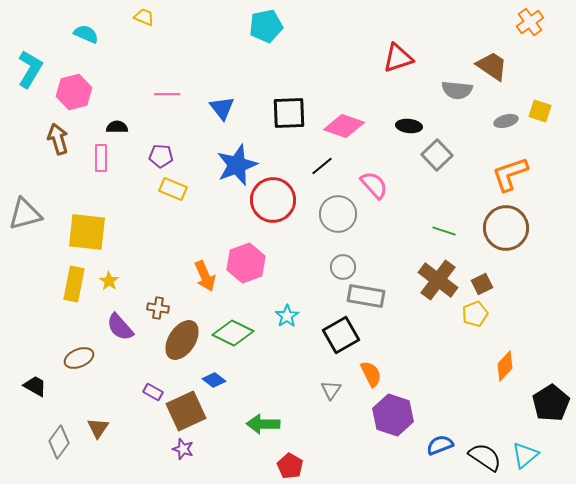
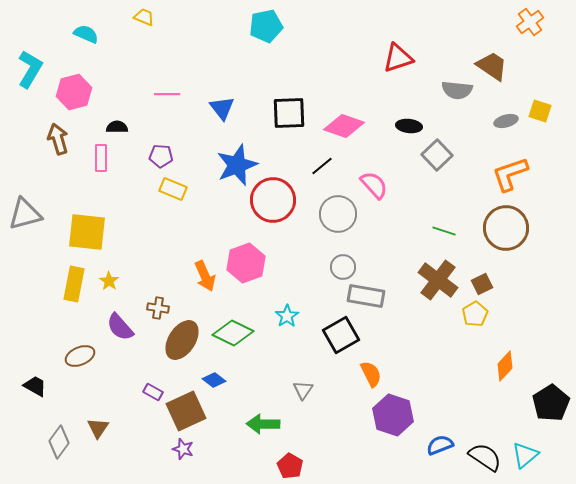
yellow pentagon at (475, 314): rotated 10 degrees counterclockwise
brown ellipse at (79, 358): moved 1 px right, 2 px up
gray triangle at (331, 390): moved 28 px left
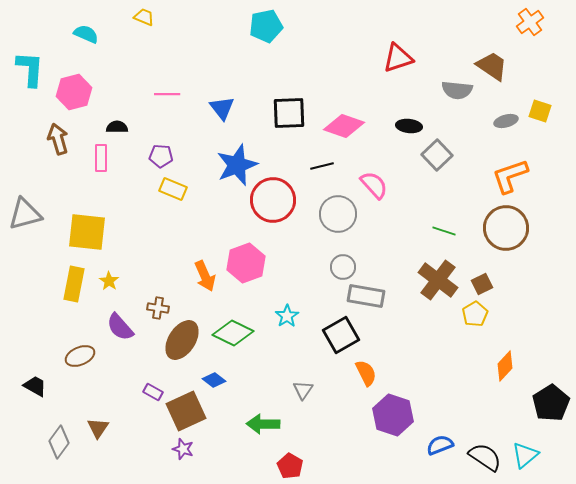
cyan L-shape at (30, 69): rotated 27 degrees counterclockwise
black line at (322, 166): rotated 25 degrees clockwise
orange L-shape at (510, 174): moved 2 px down
orange semicircle at (371, 374): moved 5 px left, 1 px up
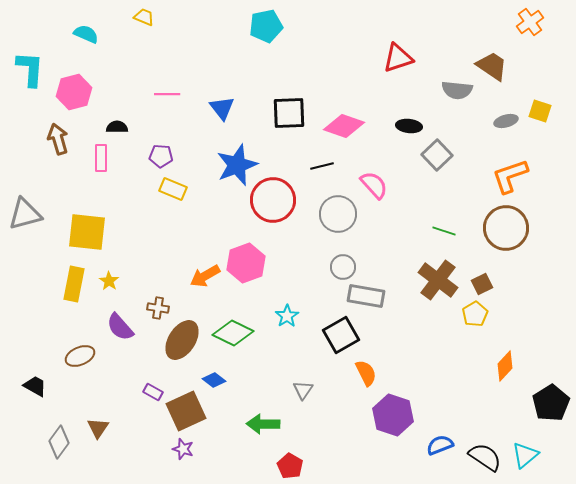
orange arrow at (205, 276): rotated 84 degrees clockwise
